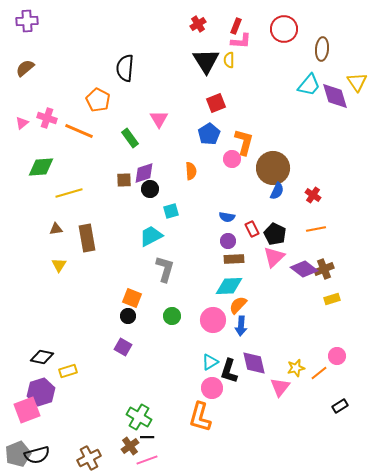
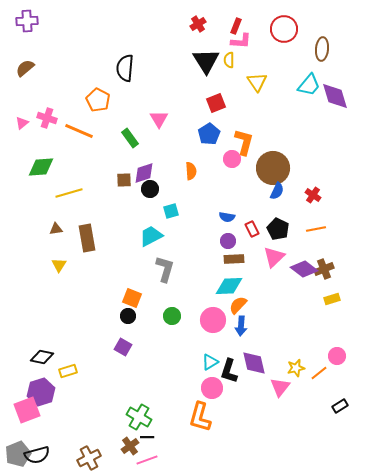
yellow triangle at (357, 82): moved 100 px left
black pentagon at (275, 234): moved 3 px right, 5 px up
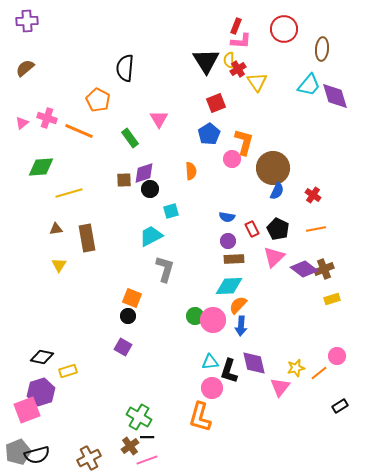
red cross at (198, 24): moved 40 px right, 45 px down
green circle at (172, 316): moved 23 px right
cyan triangle at (210, 362): rotated 24 degrees clockwise
gray pentagon at (18, 454): moved 2 px up
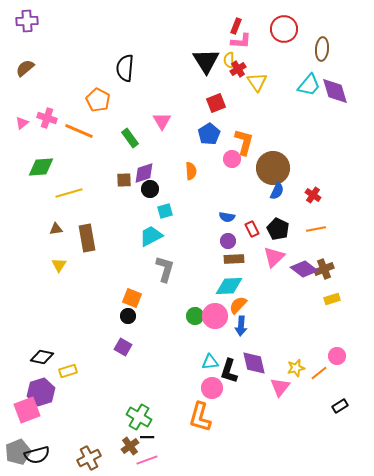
purple diamond at (335, 96): moved 5 px up
pink triangle at (159, 119): moved 3 px right, 2 px down
cyan square at (171, 211): moved 6 px left
pink circle at (213, 320): moved 2 px right, 4 px up
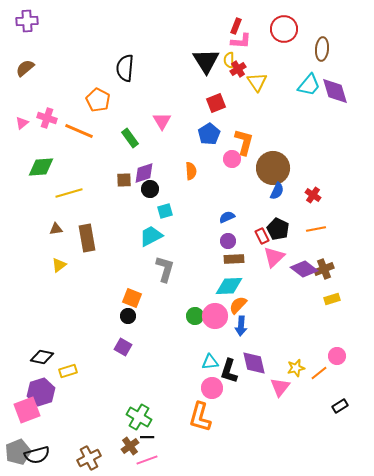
blue semicircle at (227, 217): rotated 147 degrees clockwise
red rectangle at (252, 229): moved 10 px right, 7 px down
yellow triangle at (59, 265): rotated 21 degrees clockwise
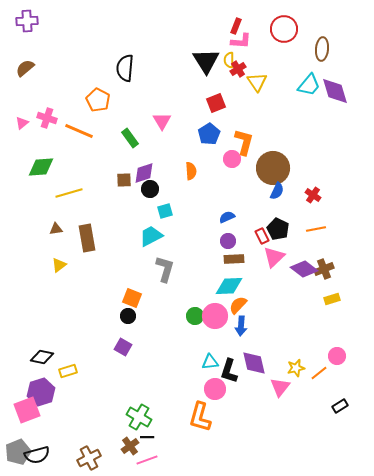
pink circle at (212, 388): moved 3 px right, 1 px down
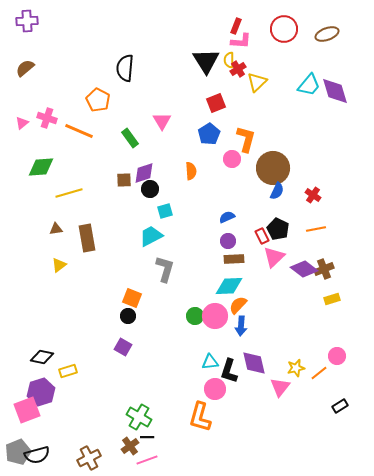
brown ellipse at (322, 49): moved 5 px right, 15 px up; rotated 65 degrees clockwise
yellow triangle at (257, 82): rotated 20 degrees clockwise
orange L-shape at (244, 142): moved 2 px right, 3 px up
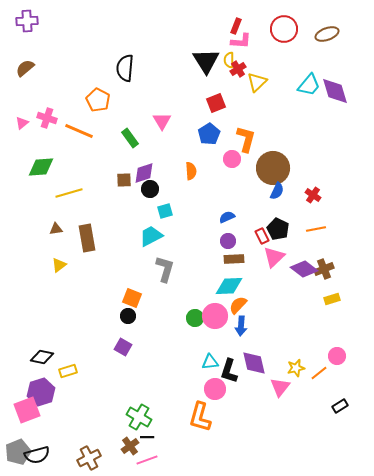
green circle at (195, 316): moved 2 px down
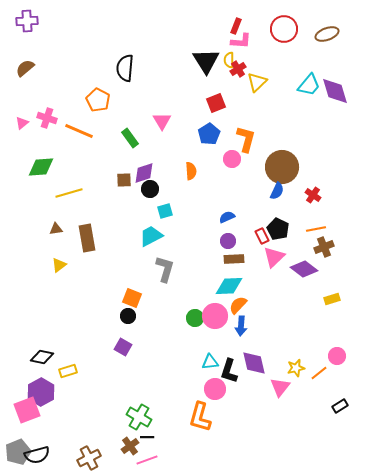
brown circle at (273, 168): moved 9 px right, 1 px up
brown cross at (324, 269): moved 22 px up
purple hexagon at (41, 392): rotated 12 degrees counterclockwise
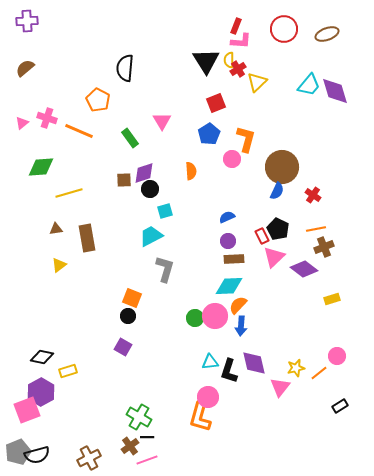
pink circle at (215, 389): moved 7 px left, 8 px down
